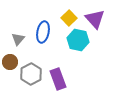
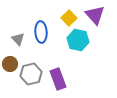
purple triangle: moved 4 px up
blue ellipse: moved 2 px left; rotated 15 degrees counterclockwise
gray triangle: rotated 24 degrees counterclockwise
brown circle: moved 2 px down
gray hexagon: rotated 15 degrees clockwise
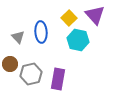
gray triangle: moved 2 px up
purple rectangle: rotated 30 degrees clockwise
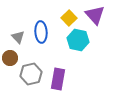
brown circle: moved 6 px up
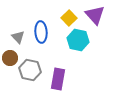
gray hexagon: moved 1 px left, 4 px up; rotated 25 degrees clockwise
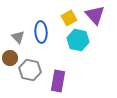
yellow square: rotated 14 degrees clockwise
purple rectangle: moved 2 px down
